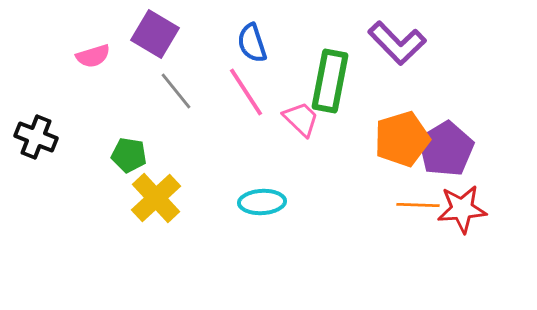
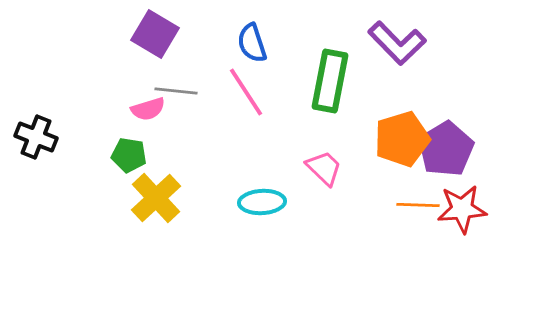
pink semicircle: moved 55 px right, 53 px down
gray line: rotated 45 degrees counterclockwise
pink trapezoid: moved 23 px right, 49 px down
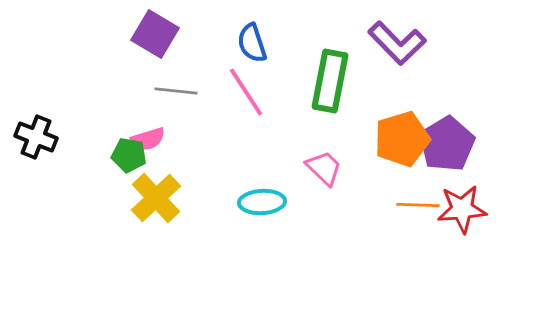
pink semicircle: moved 30 px down
purple pentagon: moved 1 px right, 5 px up
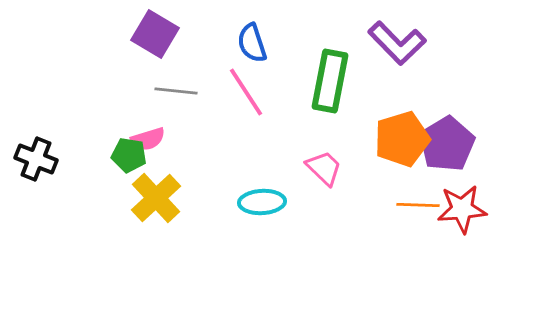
black cross: moved 22 px down
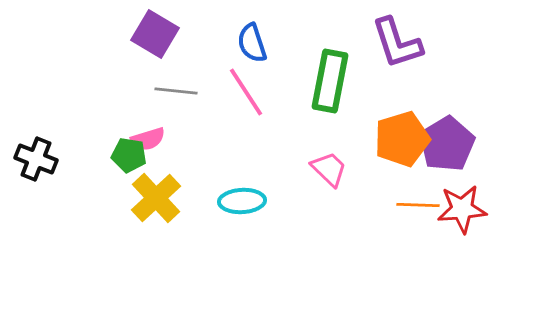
purple L-shape: rotated 26 degrees clockwise
pink trapezoid: moved 5 px right, 1 px down
cyan ellipse: moved 20 px left, 1 px up
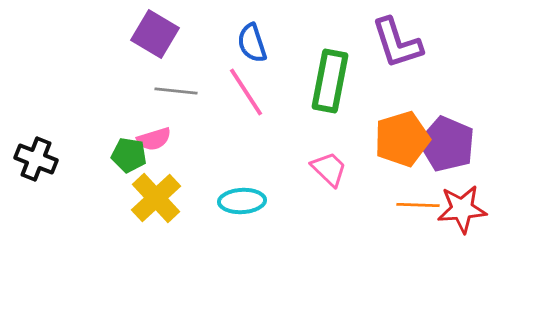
pink semicircle: moved 6 px right
purple pentagon: rotated 18 degrees counterclockwise
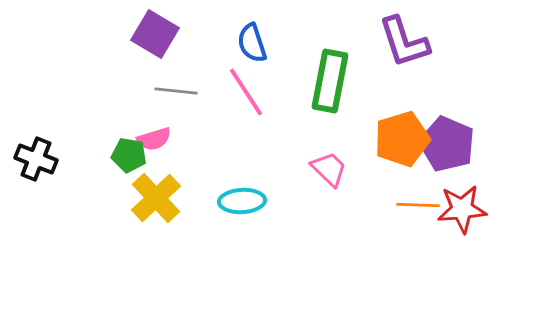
purple L-shape: moved 7 px right, 1 px up
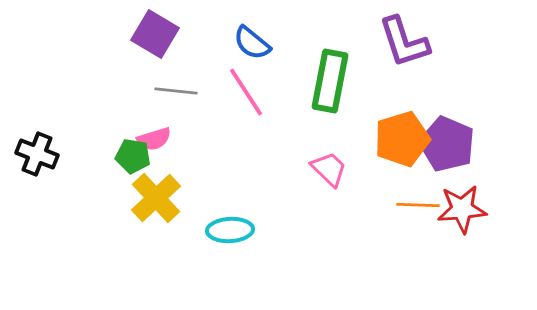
blue semicircle: rotated 33 degrees counterclockwise
green pentagon: moved 4 px right, 1 px down
black cross: moved 1 px right, 5 px up
cyan ellipse: moved 12 px left, 29 px down
